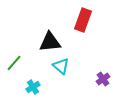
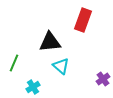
green line: rotated 18 degrees counterclockwise
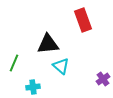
red rectangle: rotated 40 degrees counterclockwise
black triangle: moved 2 px left, 2 px down
cyan cross: rotated 24 degrees clockwise
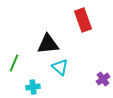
cyan triangle: moved 1 px left, 1 px down
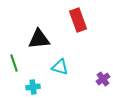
red rectangle: moved 5 px left
black triangle: moved 9 px left, 5 px up
green line: rotated 42 degrees counterclockwise
cyan triangle: rotated 24 degrees counterclockwise
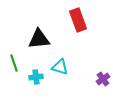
cyan cross: moved 3 px right, 10 px up
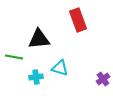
green line: moved 6 px up; rotated 60 degrees counterclockwise
cyan triangle: moved 1 px down
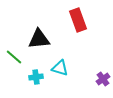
green line: rotated 30 degrees clockwise
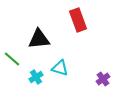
green line: moved 2 px left, 2 px down
cyan cross: rotated 24 degrees counterclockwise
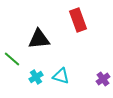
cyan triangle: moved 1 px right, 8 px down
